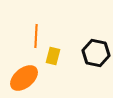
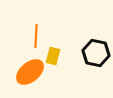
orange ellipse: moved 6 px right, 6 px up
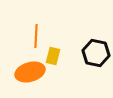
orange ellipse: rotated 24 degrees clockwise
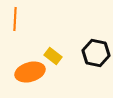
orange line: moved 21 px left, 17 px up
yellow rectangle: rotated 66 degrees counterclockwise
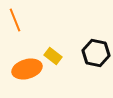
orange line: moved 1 px down; rotated 25 degrees counterclockwise
orange ellipse: moved 3 px left, 3 px up
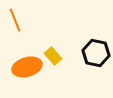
yellow rectangle: rotated 12 degrees clockwise
orange ellipse: moved 2 px up
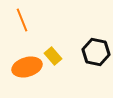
orange line: moved 7 px right
black hexagon: moved 1 px up
